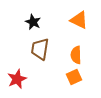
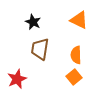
orange square: rotated 14 degrees counterclockwise
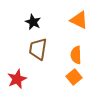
brown trapezoid: moved 2 px left
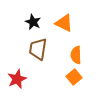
orange triangle: moved 15 px left, 3 px down
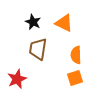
orange square: moved 1 px right, 1 px down; rotated 21 degrees clockwise
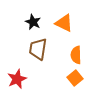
orange square: rotated 21 degrees counterclockwise
